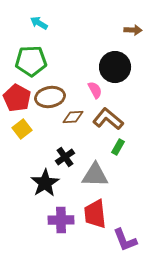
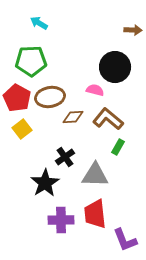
pink semicircle: rotated 48 degrees counterclockwise
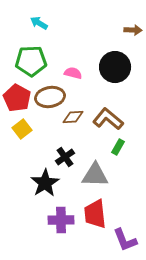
pink semicircle: moved 22 px left, 17 px up
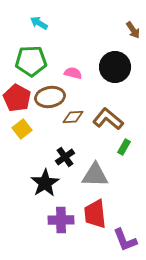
brown arrow: rotated 54 degrees clockwise
green rectangle: moved 6 px right
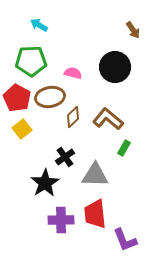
cyan arrow: moved 2 px down
brown diamond: rotated 40 degrees counterclockwise
green rectangle: moved 1 px down
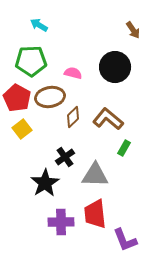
purple cross: moved 2 px down
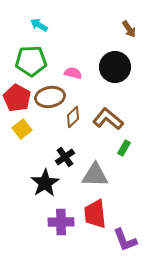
brown arrow: moved 4 px left, 1 px up
